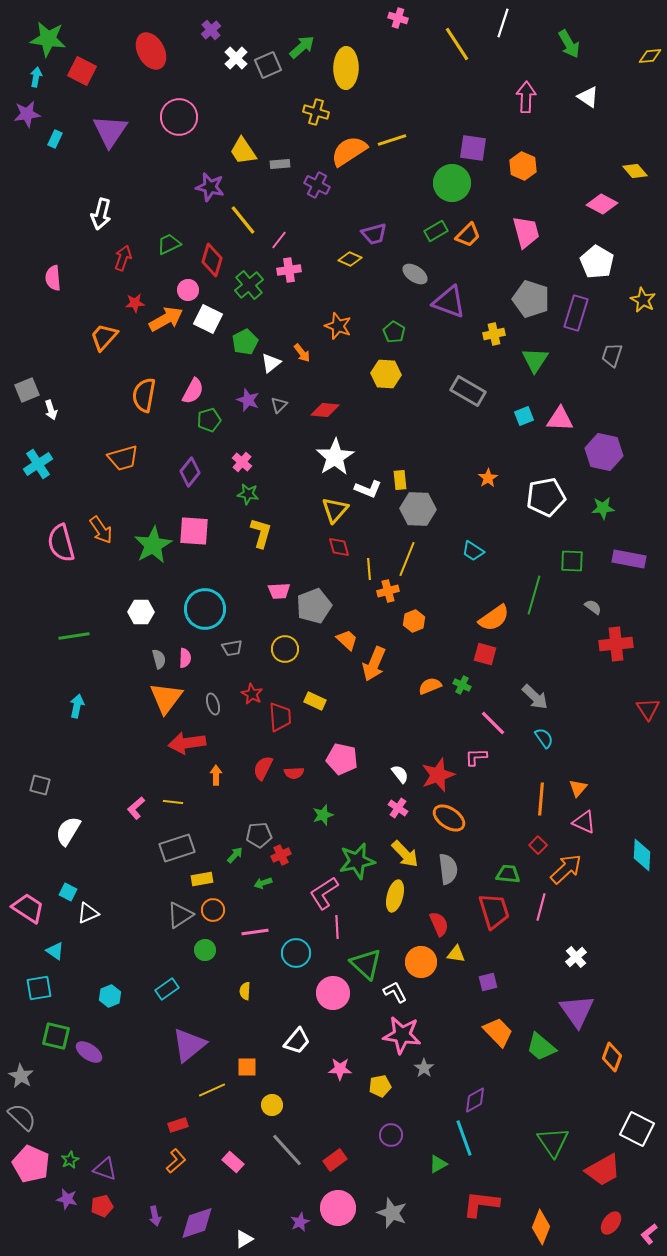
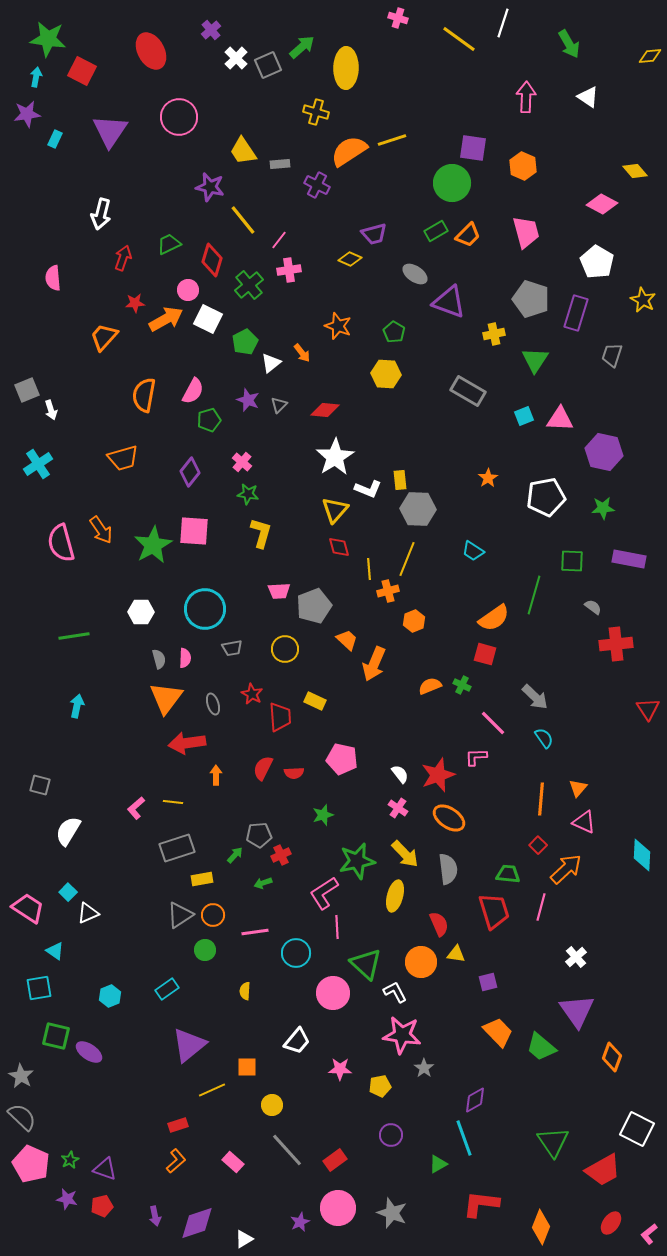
yellow line at (457, 44): moved 2 px right, 5 px up; rotated 21 degrees counterclockwise
cyan square at (68, 892): rotated 18 degrees clockwise
orange circle at (213, 910): moved 5 px down
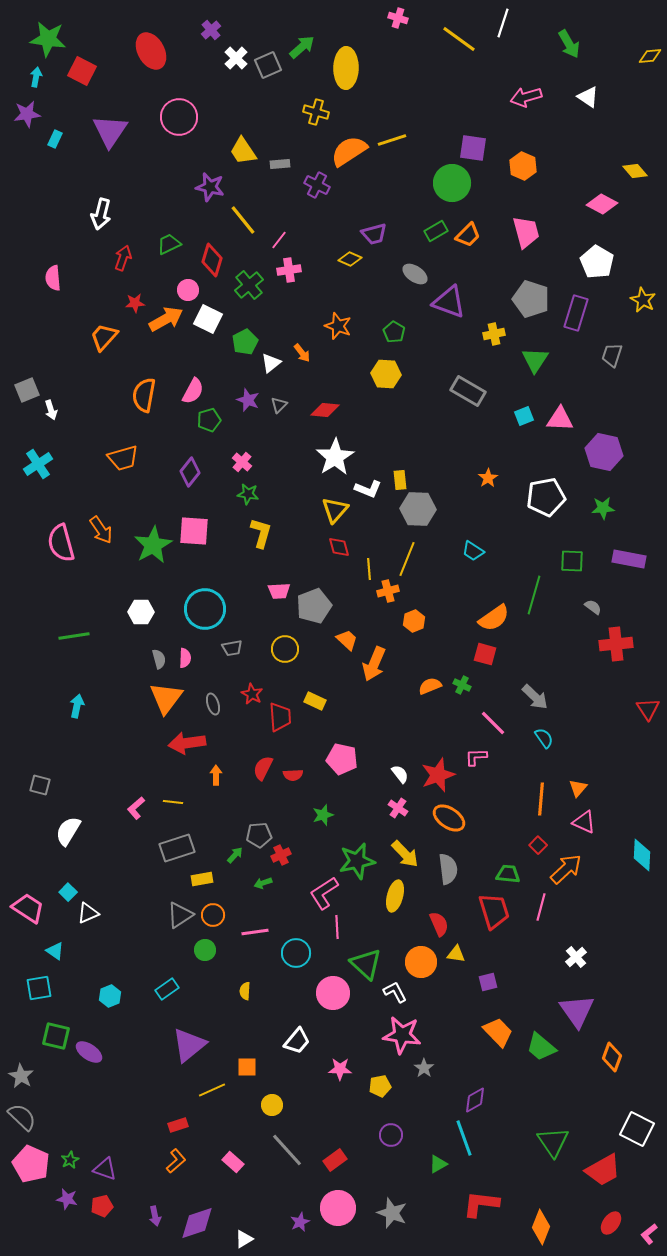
pink arrow at (526, 97): rotated 108 degrees counterclockwise
red semicircle at (294, 773): moved 1 px left, 2 px down
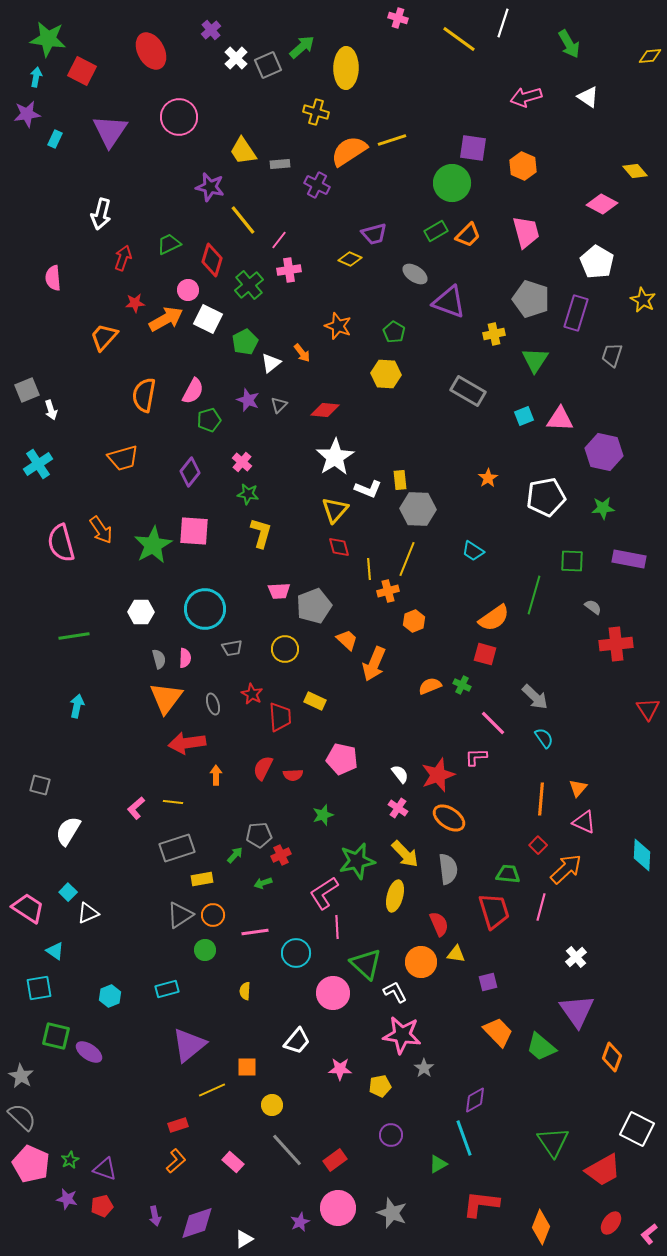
cyan rectangle at (167, 989): rotated 20 degrees clockwise
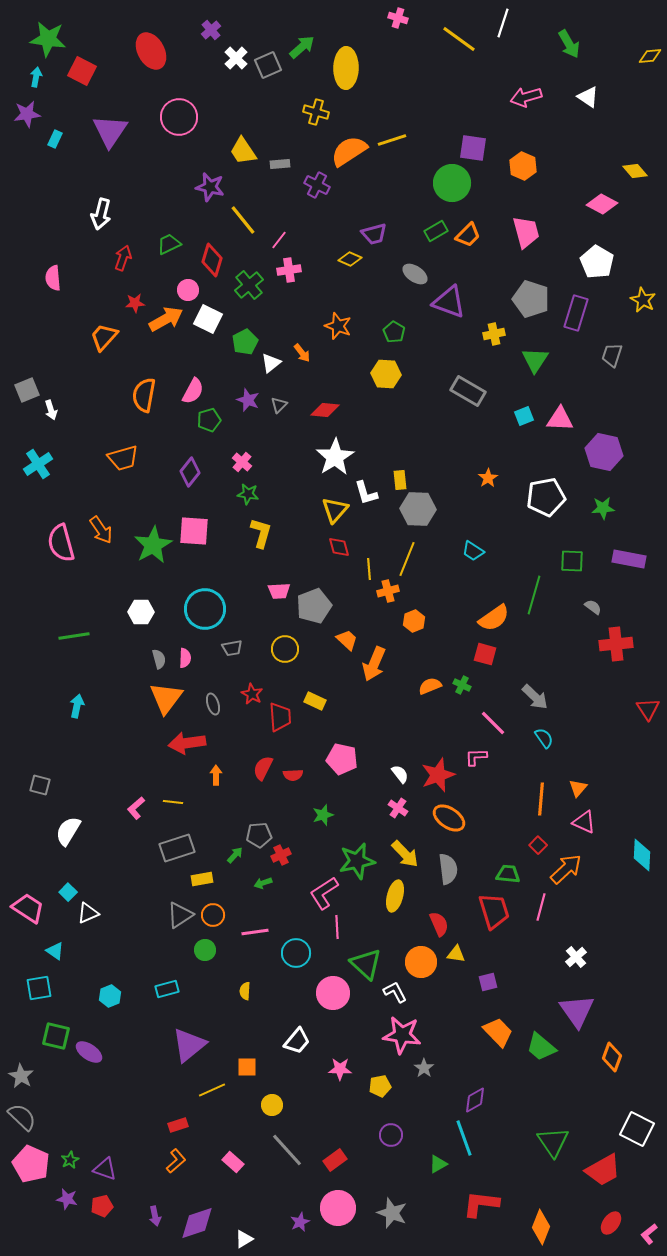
white L-shape at (368, 489): moved 2 px left, 4 px down; rotated 52 degrees clockwise
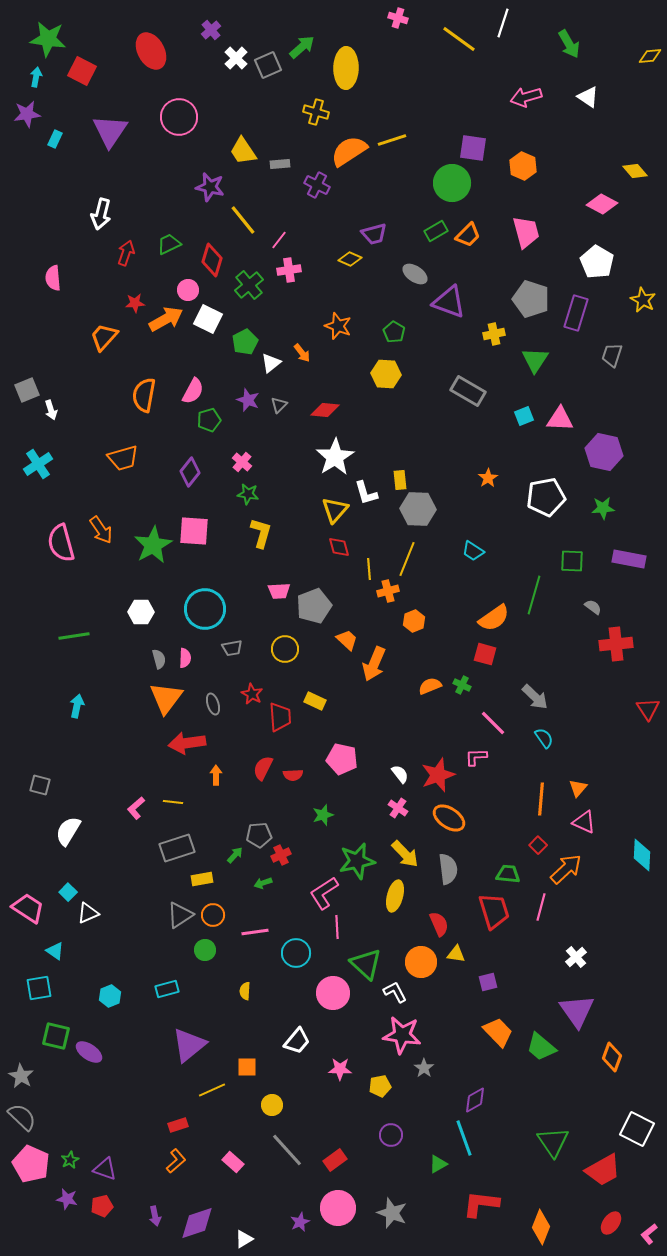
red arrow at (123, 258): moved 3 px right, 5 px up
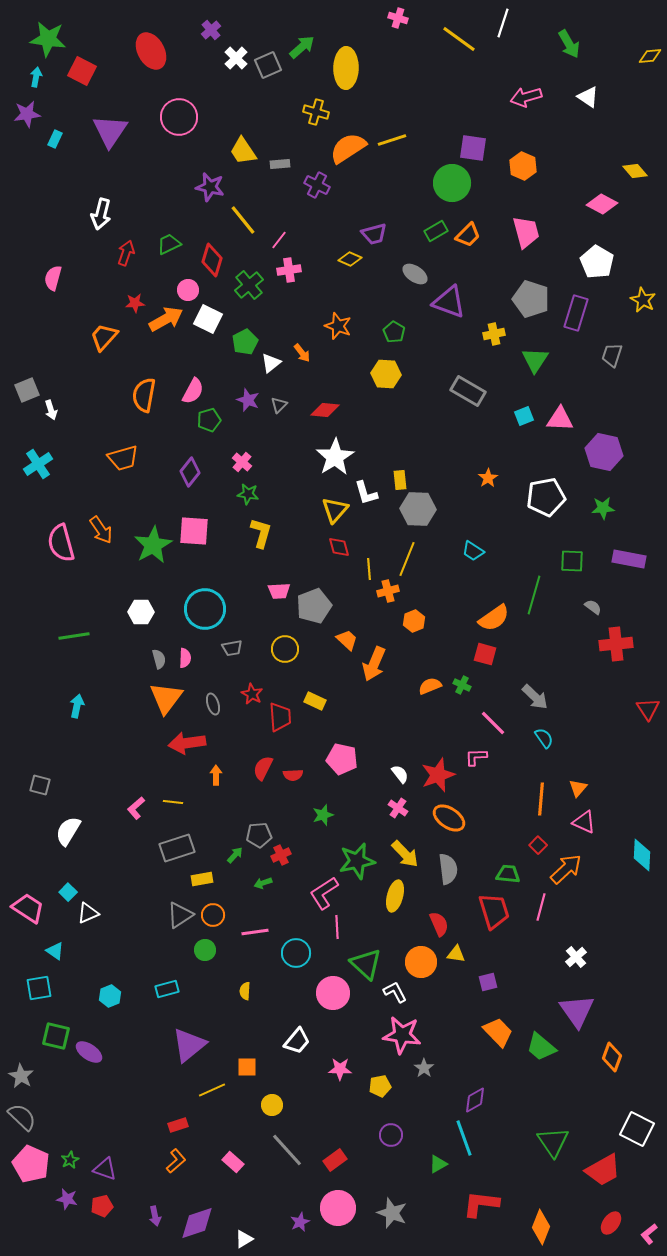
orange semicircle at (349, 151): moved 1 px left, 3 px up
pink semicircle at (53, 278): rotated 20 degrees clockwise
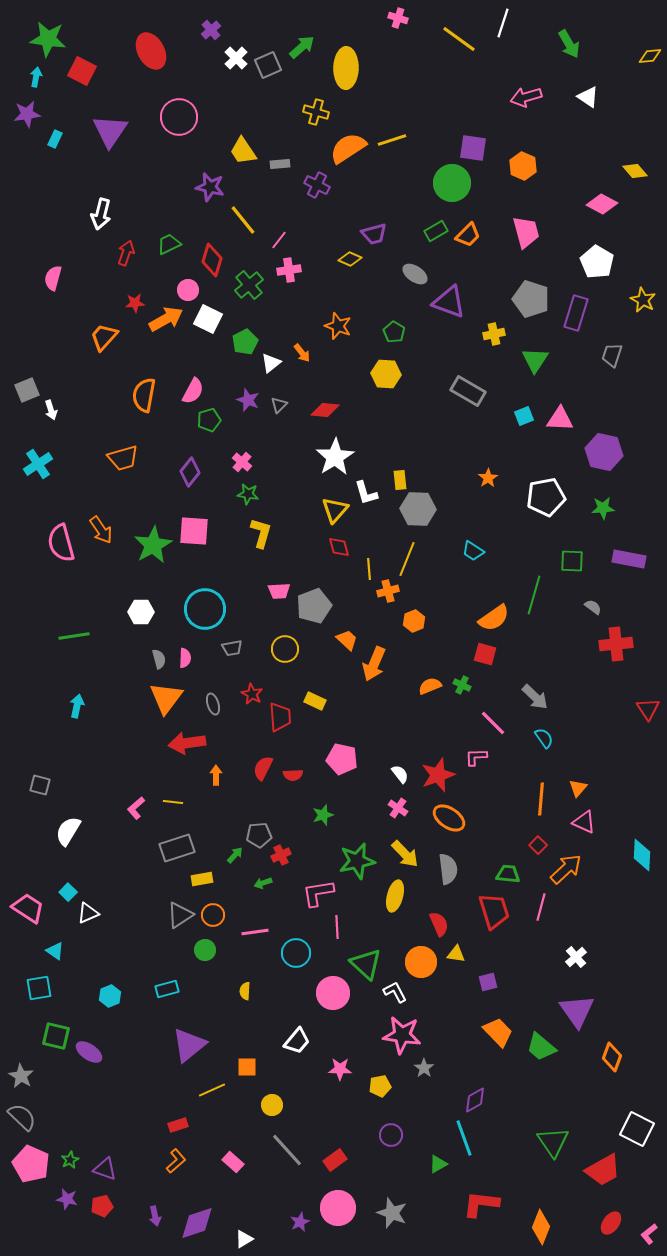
pink L-shape at (324, 893): moved 6 px left; rotated 24 degrees clockwise
